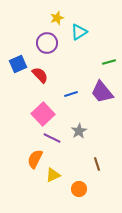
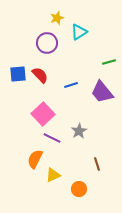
blue square: moved 10 px down; rotated 18 degrees clockwise
blue line: moved 9 px up
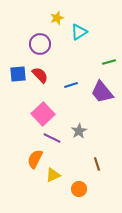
purple circle: moved 7 px left, 1 px down
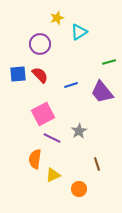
pink square: rotated 15 degrees clockwise
orange semicircle: rotated 18 degrees counterclockwise
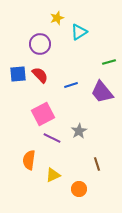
orange semicircle: moved 6 px left, 1 px down
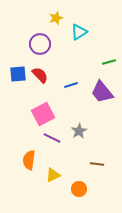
yellow star: moved 1 px left
brown line: rotated 64 degrees counterclockwise
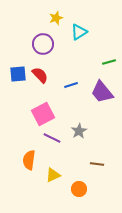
purple circle: moved 3 px right
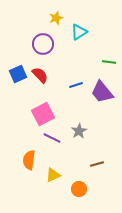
green line: rotated 24 degrees clockwise
blue square: rotated 18 degrees counterclockwise
blue line: moved 5 px right
brown line: rotated 24 degrees counterclockwise
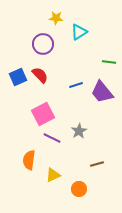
yellow star: rotated 24 degrees clockwise
blue square: moved 3 px down
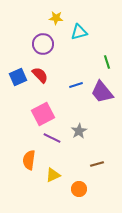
cyan triangle: rotated 18 degrees clockwise
green line: moved 2 px left; rotated 64 degrees clockwise
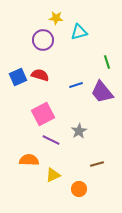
purple circle: moved 4 px up
red semicircle: rotated 30 degrees counterclockwise
purple line: moved 1 px left, 2 px down
orange semicircle: rotated 84 degrees clockwise
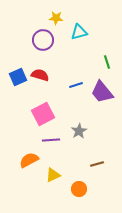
purple line: rotated 30 degrees counterclockwise
orange semicircle: rotated 30 degrees counterclockwise
